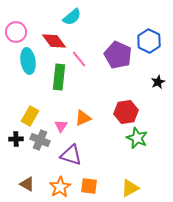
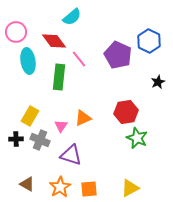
orange square: moved 3 px down; rotated 12 degrees counterclockwise
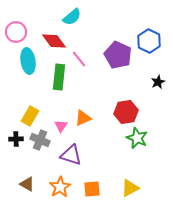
orange square: moved 3 px right
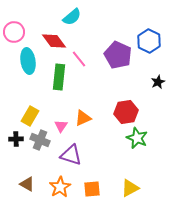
pink circle: moved 2 px left
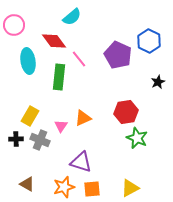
pink circle: moved 7 px up
purple triangle: moved 10 px right, 7 px down
orange star: moved 4 px right; rotated 15 degrees clockwise
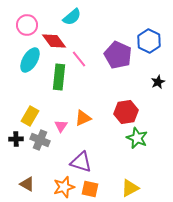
pink circle: moved 13 px right
cyan ellipse: moved 2 px right, 1 px up; rotated 40 degrees clockwise
orange square: moved 2 px left; rotated 18 degrees clockwise
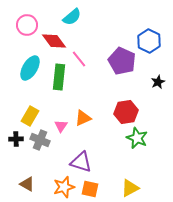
purple pentagon: moved 4 px right, 6 px down
cyan ellipse: moved 8 px down
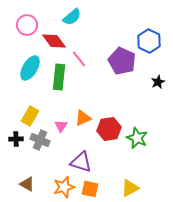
red hexagon: moved 17 px left, 17 px down
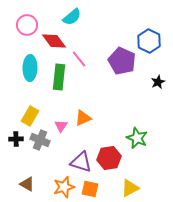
cyan ellipse: rotated 30 degrees counterclockwise
red hexagon: moved 29 px down
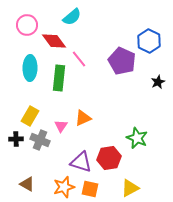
green rectangle: moved 1 px down
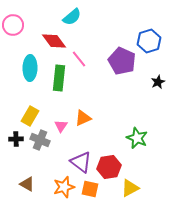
pink circle: moved 14 px left
blue hexagon: rotated 15 degrees clockwise
red hexagon: moved 9 px down
purple triangle: rotated 20 degrees clockwise
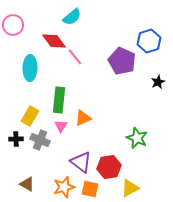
pink line: moved 4 px left, 2 px up
green rectangle: moved 22 px down
